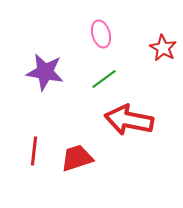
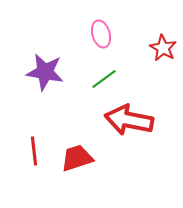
red line: rotated 12 degrees counterclockwise
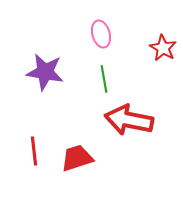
green line: rotated 64 degrees counterclockwise
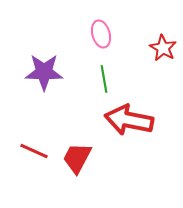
purple star: moved 1 px left; rotated 9 degrees counterclockwise
red line: rotated 60 degrees counterclockwise
red trapezoid: rotated 44 degrees counterclockwise
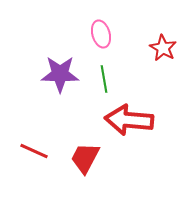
purple star: moved 16 px right, 2 px down
red arrow: rotated 6 degrees counterclockwise
red trapezoid: moved 8 px right
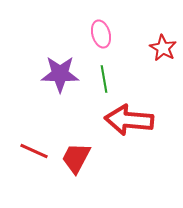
red trapezoid: moved 9 px left
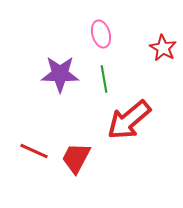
red arrow: rotated 45 degrees counterclockwise
